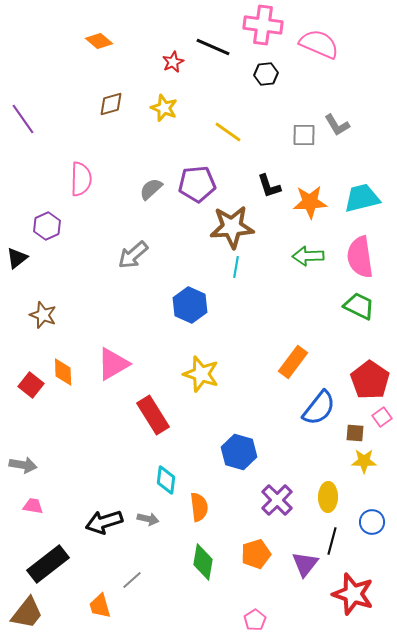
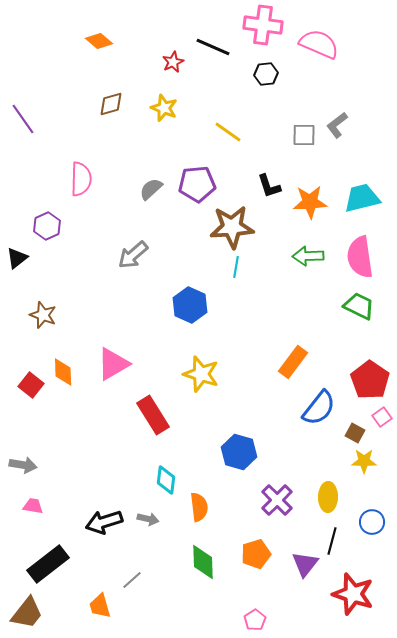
gray L-shape at (337, 125): rotated 84 degrees clockwise
brown square at (355, 433): rotated 24 degrees clockwise
green diamond at (203, 562): rotated 12 degrees counterclockwise
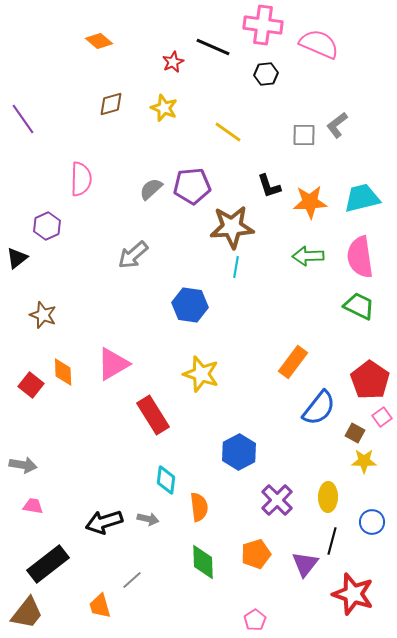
purple pentagon at (197, 184): moved 5 px left, 2 px down
blue hexagon at (190, 305): rotated 16 degrees counterclockwise
blue hexagon at (239, 452): rotated 16 degrees clockwise
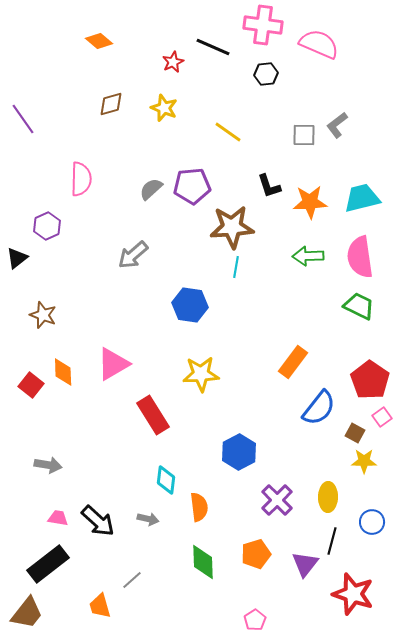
yellow star at (201, 374): rotated 21 degrees counterclockwise
gray arrow at (23, 465): moved 25 px right
pink trapezoid at (33, 506): moved 25 px right, 12 px down
black arrow at (104, 522): moved 6 px left, 1 px up; rotated 120 degrees counterclockwise
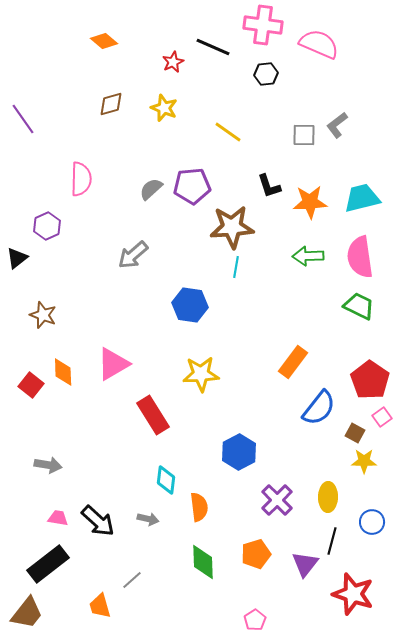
orange diamond at (99, 41): moved 5 px right
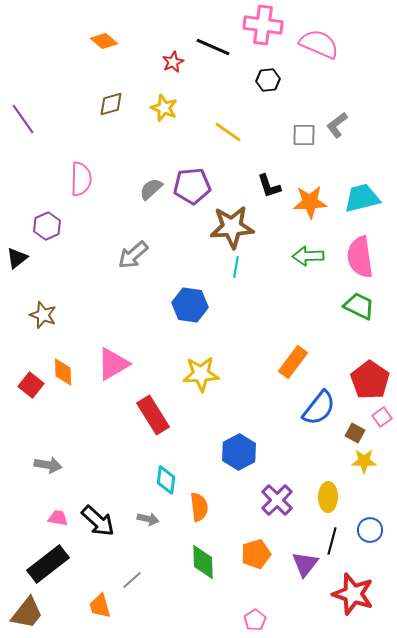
black hexagon at (266, 74): moved 2 px right, 6 px down
blue circle at (372, 522): moved 2 px left, 8 px down
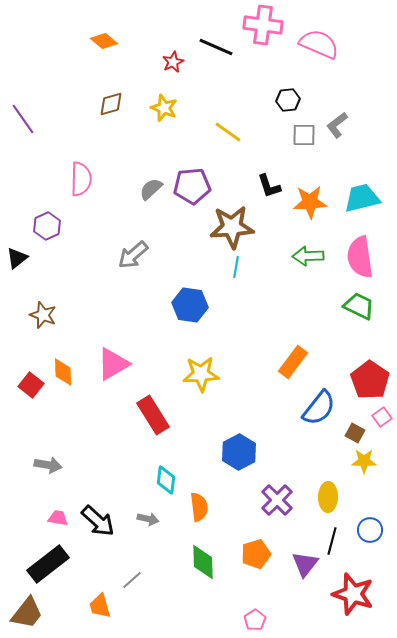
black line at (213, 47): moved 3 px right
black hexagon at (268, 80): moved 20 px right, 20 px down
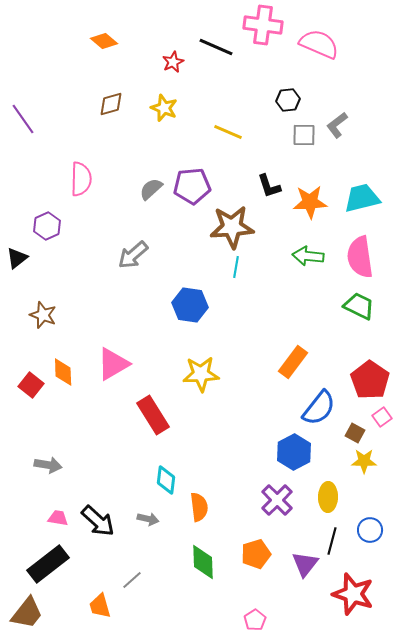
yellow line at (228, 132): rotated 12 degrees counterclockwise
green arrow at (308, 256): rotated 8 degrees clockwise
blue hexagon at (239, 452): moved 55 px right
